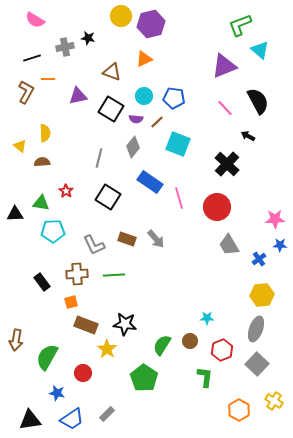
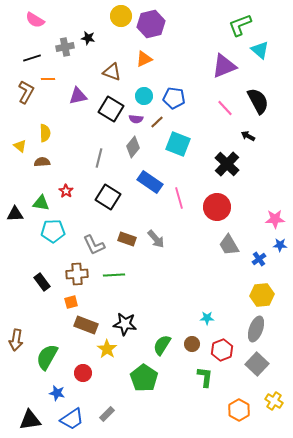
brown circle at (190, 341): moved 2 px right, 3 px down
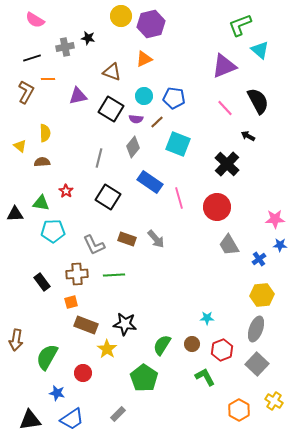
green L-shape at (205, 377): rotated 35 degrees counterclockwise
gray rectangle at (107, 414): moved 11 px right
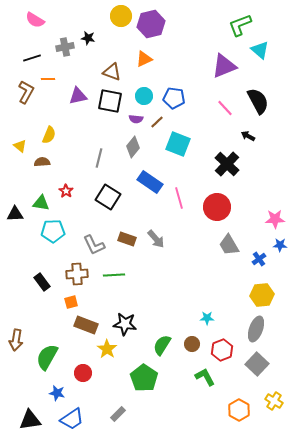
black square at (111, 109): moved 1 px left, 8 px up; rotated 20 degrees counterclockwise
yellow semicircle at (45, 133): moved 4 px right, 2 px down; rotated 24 degrees clockwise
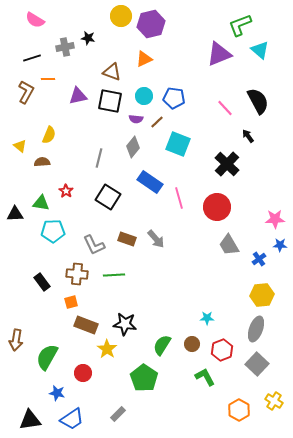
purple triangle at (224, 66): moved 5 px left, 12 px up
black arrow at (248, 136): rotated 24 degrees clockwise
brown cross at (77, 274): rotated 10 degrees clockwise
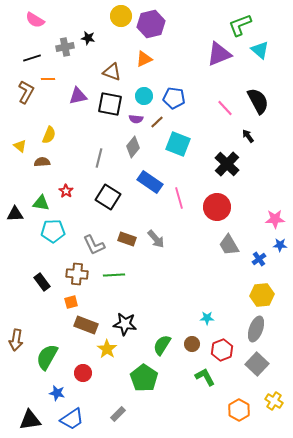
black square at (110, 101): moved 3 px down
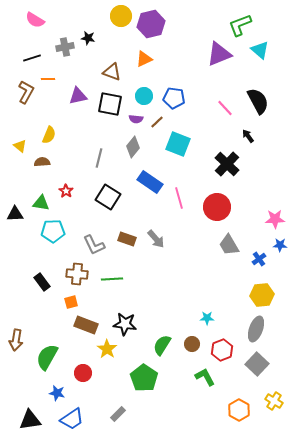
green line at (114, 275): moved 2 px left, 4 px down
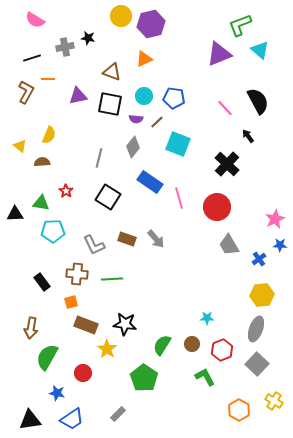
pink star at (275, 219): rotated 24 degrees counterclockwise
brown arrow at (16, 340): moved 15 px right, 12 px up
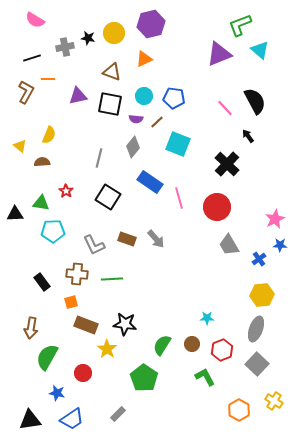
yellow circle at (121, 16): moved 7 px left, 17 px down
black semicircle at (258, 101): moved 3 px left
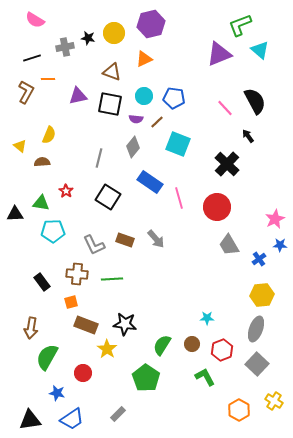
brown rectangle at (127, 239): moved 2 px left, 1 px down
green pentagon at (144, 378): moved 2 px right
